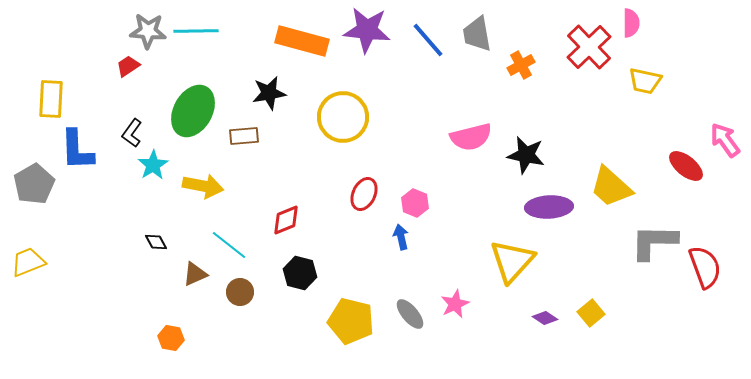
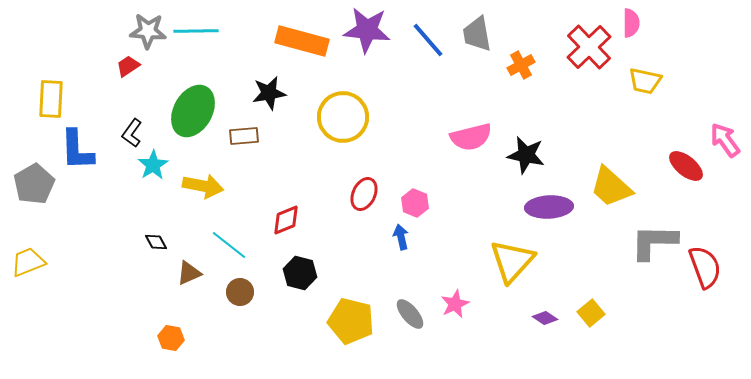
brown triangle at (195, 274): moved 6 px left, 1 px up
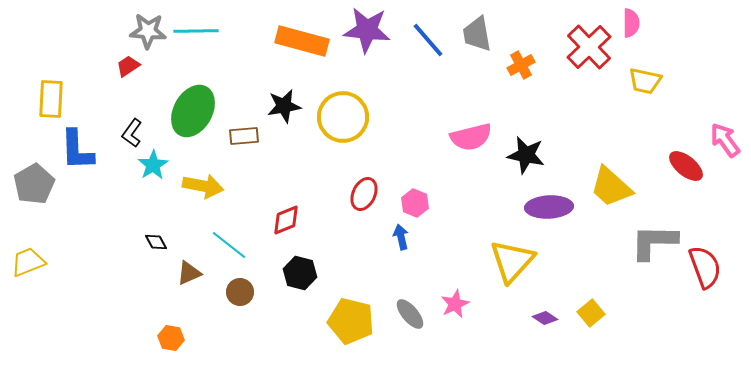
black star at (269, 93): moved 15 px right, 13 px down
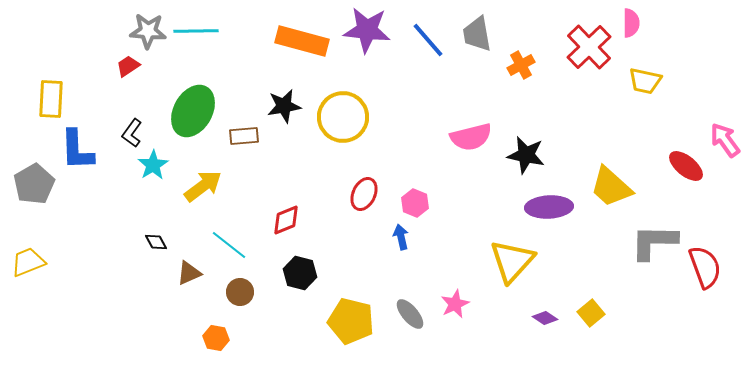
yellow arrow at (203, 186): rotated 48 degrees counterclockwise
orange hexagon at (171, 338): moved 45 px right
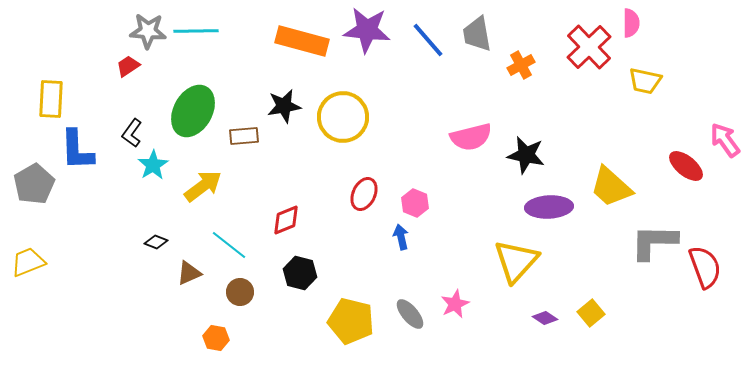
black diamond at (156, 242): rotated 40 degrees counterclockwise
yellow triangle at (512, 261): moved 4 px right
